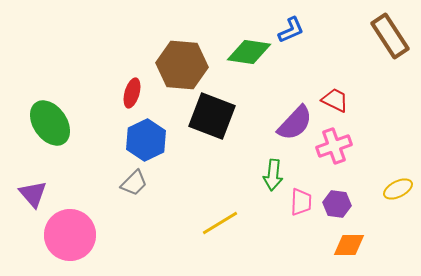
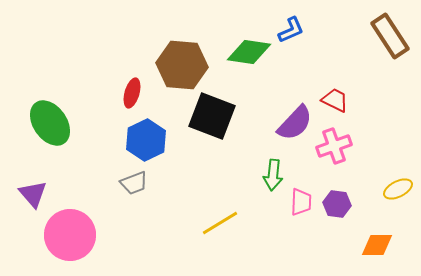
gray trapezoid: rotated 24 degrees clockwise
orange diamond: moved 28 px right
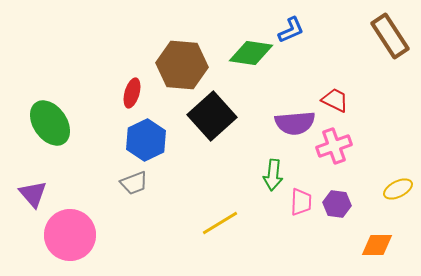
green diamond: moved 2 px right, 1 px down
black square: rotated 27 degrees clockwise
purple semicircle: rotated 42 degrees clockwise
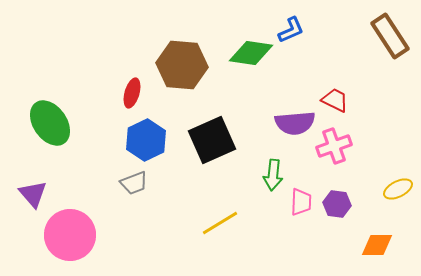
black square: moved 24 px down; rotated 18 degrees clockwise
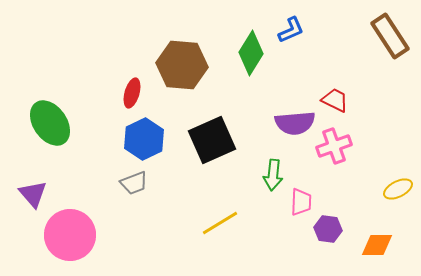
green diamond: rotated 66 degrees counterclockwise
blue hexagon: moved 2 px left, 1 px up
purple hexagon: moved 9 px left, 25 px down
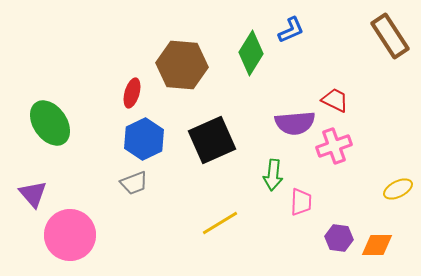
purple hexagon: moved 11 px right, 9 px down
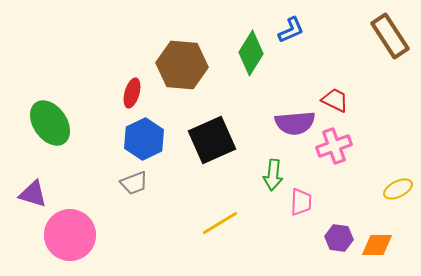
purple triangle: rotated 32 degrees counterclockwise
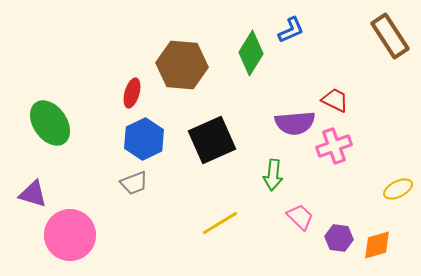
pink trapezoid: moved 1 px left, 15 px down; rotated 48 degrees counterclockwise
orange diamond: rotated 16 degrees counterclockwise
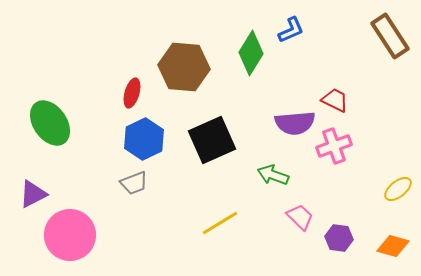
brown hexagon: moved 2 px right, 2 px down
green arrow: rotated 104 degrees clockwise
yellow ellipse: rotated 12 degrees counterclockwise
purple triangle: rotated 44 degrees counterclockwise
orange diamond: moved 16 px right, 1 px down; rotated 32 degrees clockwise
